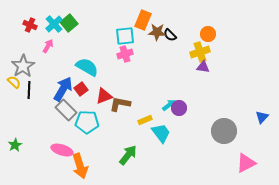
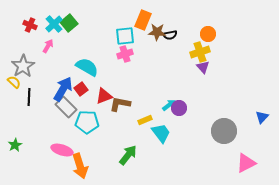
black semicircle: rotated 56 degrees counterclockwise
purple triangle: rotated 40 degrees clockwise
black line: moved 7 px down
gray rectangle: moved 3 px up
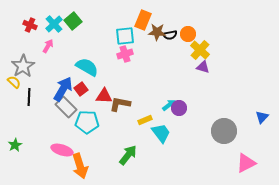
green square: moved 4 px right, 2 px up
orange circle: moved 20 px left
yellow cross: moved 2 px up; rotated 30 degrees counterclockwise
purple triangle: rotated 32 degrees counterclockwise
red triangle: rotated 24 degrees clockwise
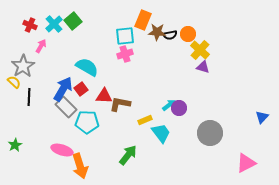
pink arrow: moved 7 px left
gray circle: moved 14 px left, 2 px down
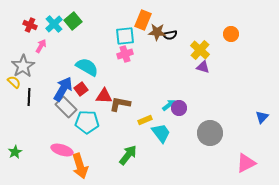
orange circle: moved 43 px right
green star: moved 7 px down
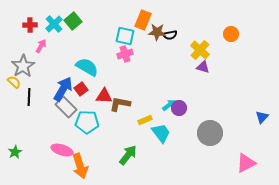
red cross: rotated 24 degrees counterclockwise
cyan square: rotated 18 degrees clockwise
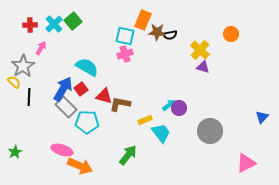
pink arrow: moved 2 px down
red triangle: rotated 12 degrees clockwise
gray circle: moved 2 px up
orange arrow: rotated 50 degrees counterclockwise
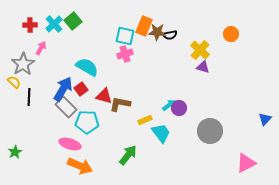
orange rectangle: moved 1 px right, 6 px down
gray star: moved 2 px up
blue triangle: moved 3 px right, 2 px down
pink ellipse: moved 8 px right, 6 px up
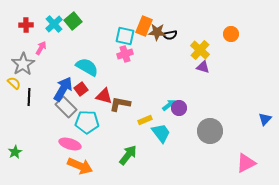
red cross: moved 4 px left
yellow semicircle: moved 1 px down
